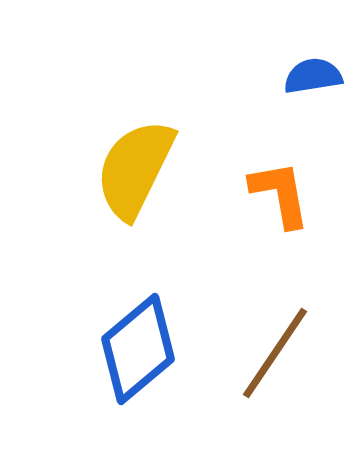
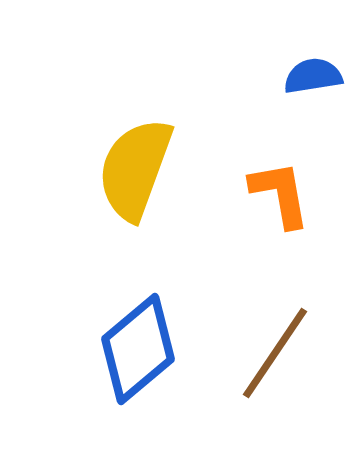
yellow semicircle: rotated 6 degrees counterclockwise
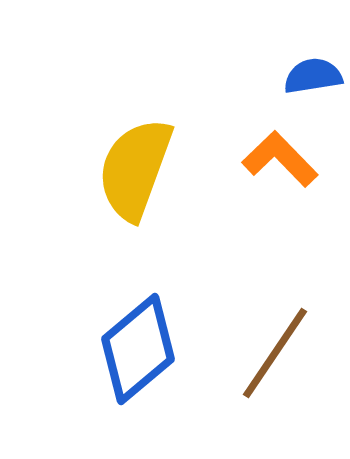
orange L-shape: moved 35 px up; rotated 34 degrees counterclockwise
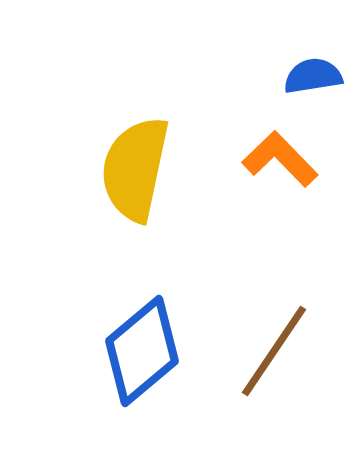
yellow semicircle: rotated 8 degrees counterclockwise
blue diamond: moved 4 px right, 2 px down
brown line: moved 1 px left, 2 px up
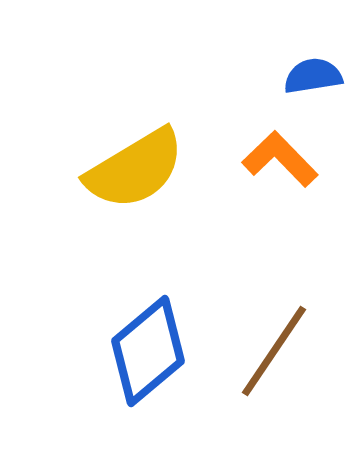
yellow semicircle: rotated 133 degrees counterclockwise
blue diamond: moved 6 px right
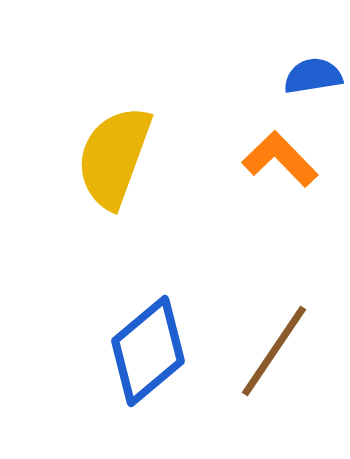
yellow semicircle: moved 21 px left, 12 px up; rotated 141 degrees clockwise
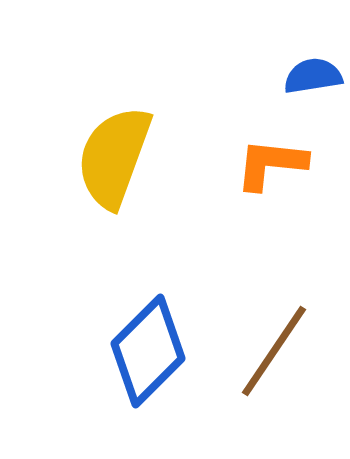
orange L-shape: moved 9 px left, 5 px down; rotated 40 degrees counterclockwise
blue diamond: rotated 5 degrees counterclockwise
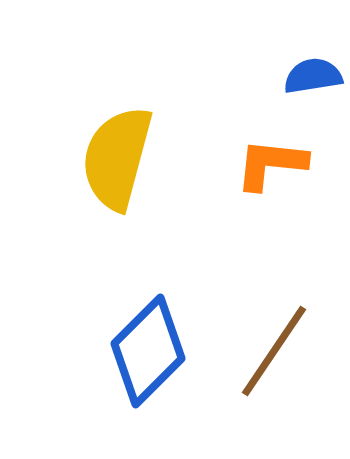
yellow semicircle: moved 3 px right, 1 px down; rotated 5 degrees counterclockwise
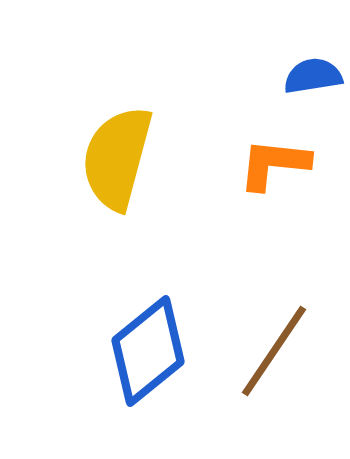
orange L-shape: moved 3 px right
blue diamond: rotated 6 degrees clockwise
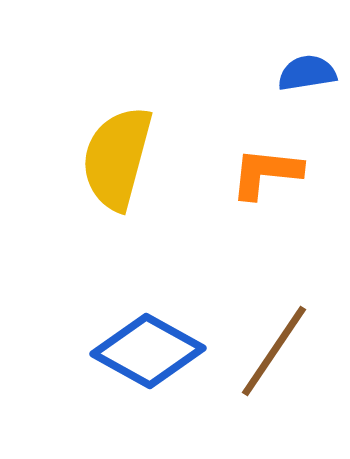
blue semicircle: moved 6 px left, 3 px up
orange L-shape: moved 8 px left, 9 px down
blue diamond: rotated 68 degrees clockwise
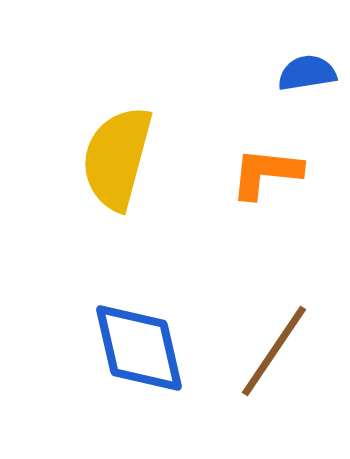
blue diamond: moved 9 px left, 3 px up; rotated 48 degrees clockwise
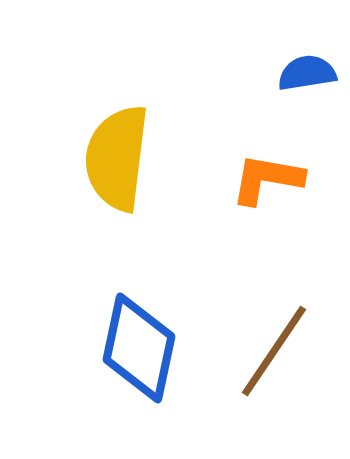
yellow semicircle: rotated 8 degrees counterclockwise
orange L-shape: moved 1 px right, 6 px down; rotated 4 degrees clockwise
blue diamond: rotated 25 degrees clockwise
